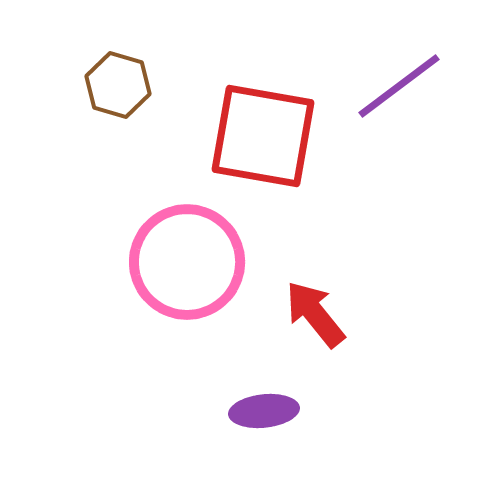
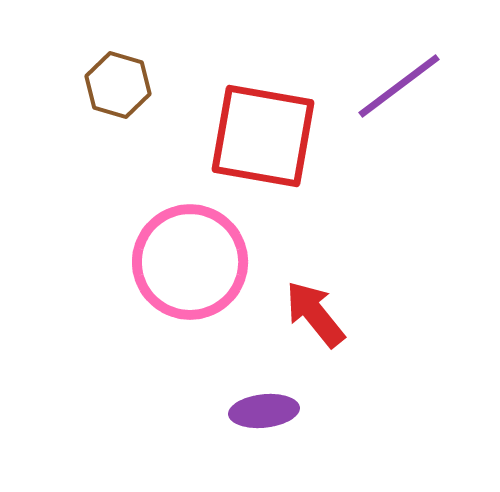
pink circle: moved 3 px right
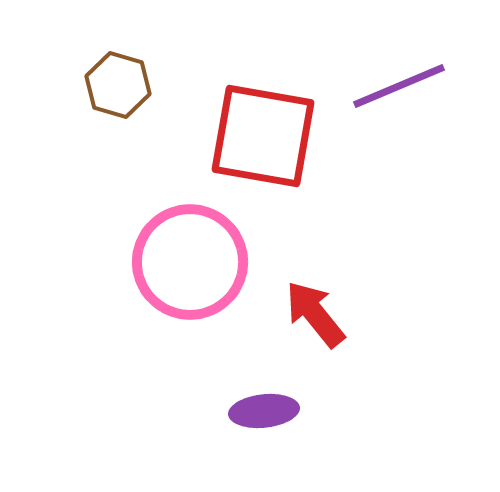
purple line: rotated 14 degrees clockwise
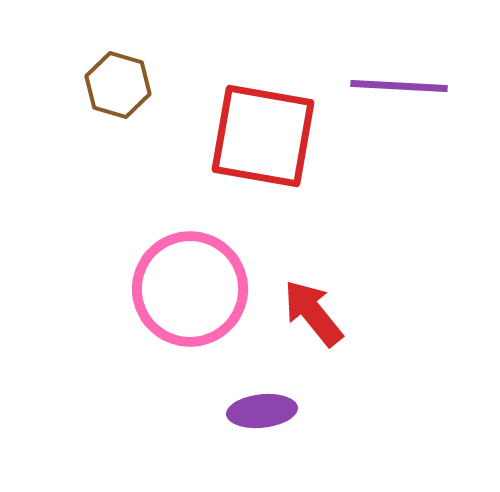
purple line: rotated 26 degrees clockwise
pink circle: moved 27 px down
red arrow: moved 2 px left, 1 px up
purple ellipse: moved 2 px left
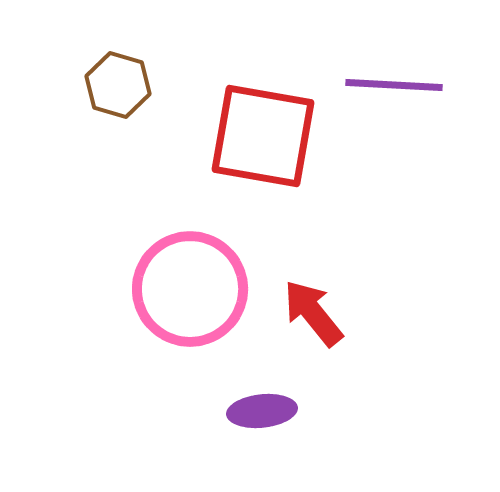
purple line: moved 5 px left, 1 px up
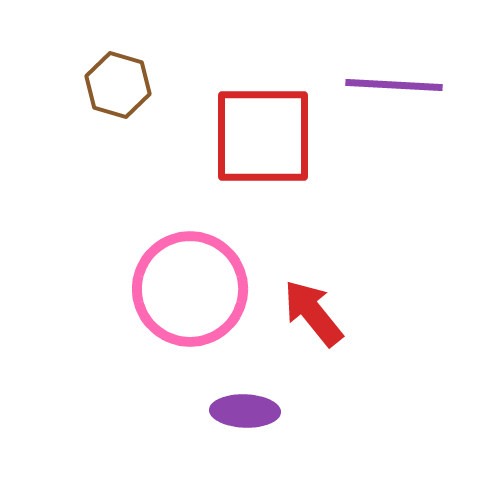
red square: rotated 10 degrees counterclockwise
purple ellipse: moved 17 px left; rotated 8 degrees clockwise
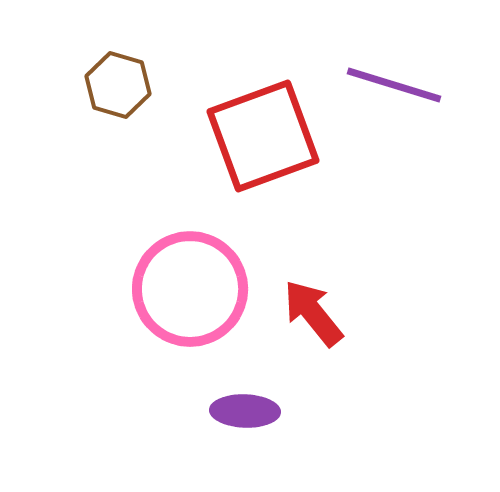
purple line: rotated 14 degrees clockwise
red square: rotated 20 degrees counterclockwise
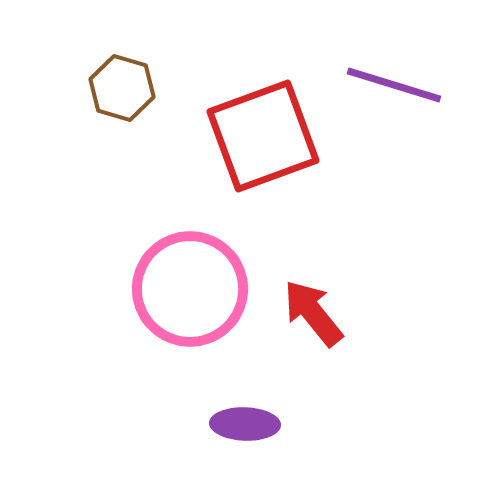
brown hexagon: moved 4 px right, 3 px down
purple ellipse: moved 13 px down
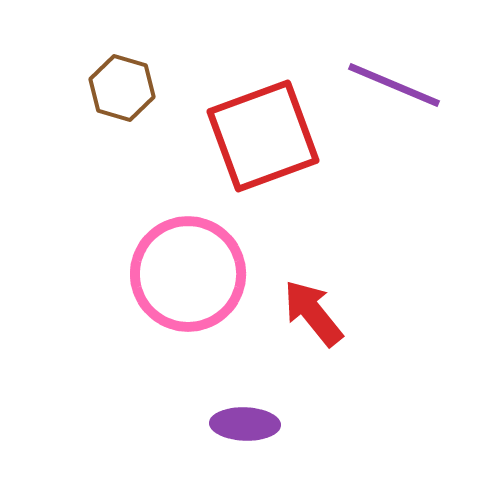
purple line: rotated 6 degrees clockwise
pink circle: moved 2 px left, 15 px up
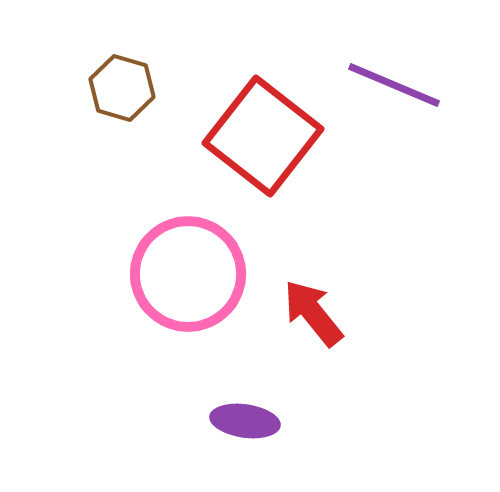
red square: rotated 32 degrees counterclockwise
purple ellipse: moved 3 px up; rotated 6 degrees clockwise
